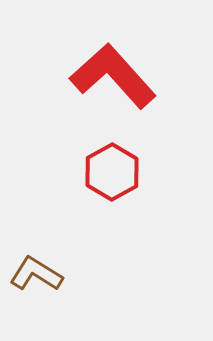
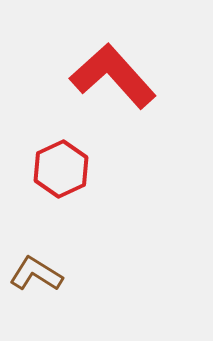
red hexagon: moved 51 px left, 3 px up; rotated 4 degrees clockwise
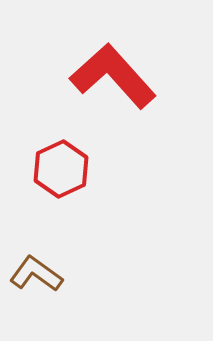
brown L-shape: rotated 4 degrees clockwise
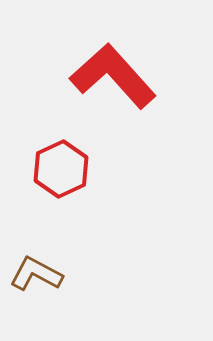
brown L-shape: rotated 8 degrees counterclockwise
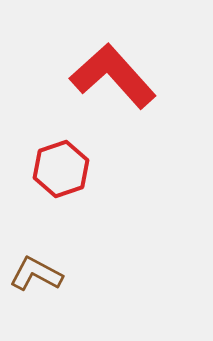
red hexagon: rotated 6 degrees clockwise
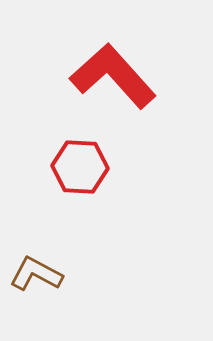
red hexagon: moved 19 px right, 2 px up; rotated 22 degrees clockwise
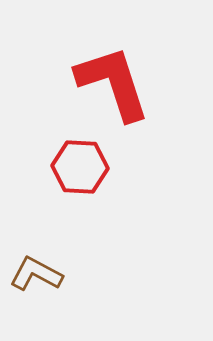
red L-shape: moved 7 px down; rotated 24 degrees clockwise
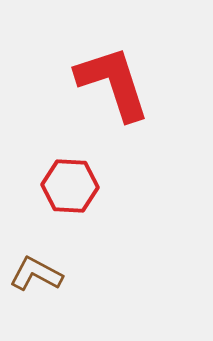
red hexagon: moved 10 px left, 19 px down
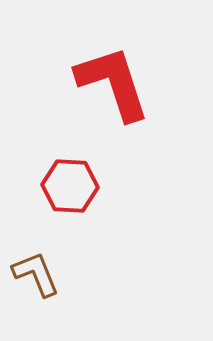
brown L-shape: rotated 40 degrees clockwise
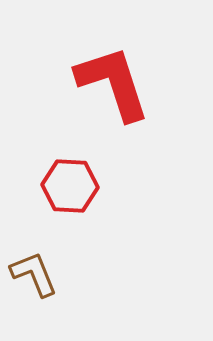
brown L-shape: moved 2 px left
